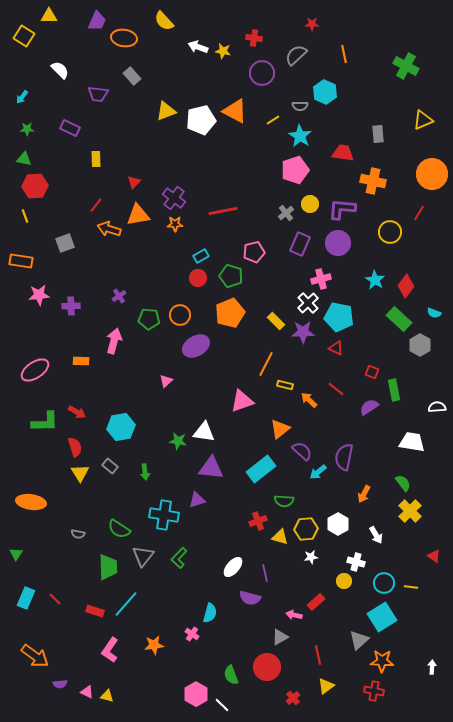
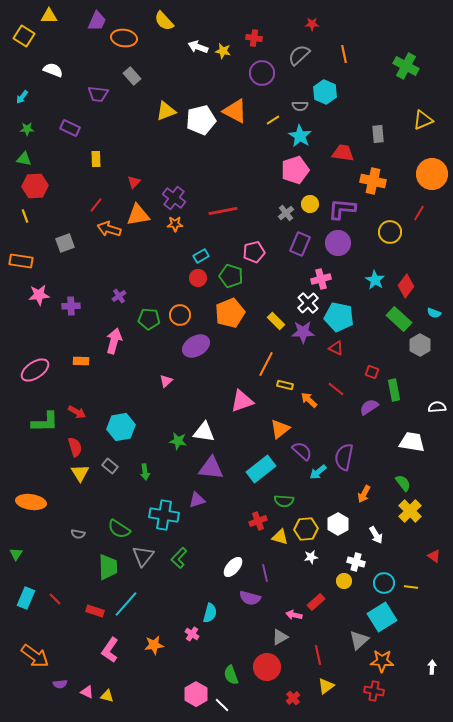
gray semicircle at (296, 55): moved 3 px right
white semicircle at (60, 70): moved 7 px left; rotated 24 degrees counterclockwise
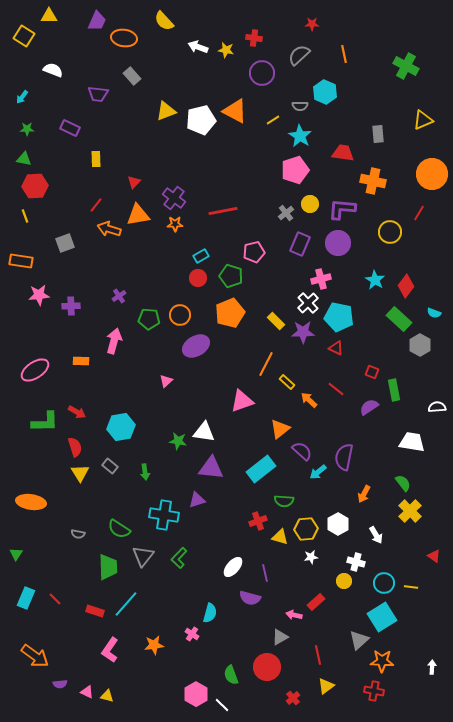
yellow star at (223, 51): moved 3 px right, 1 px up
yellow rectangle at (285, 385): moved 2 px right, 3 px up; rotated 28 degrees clockwise
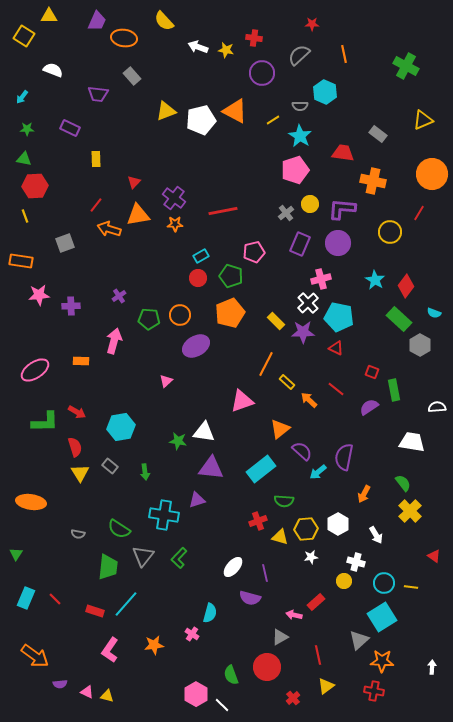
gray rectangle at (378, 134): rotated 48 degrees counterclockwise
green trapezoid at (108, 567): rotated 8 degrees clockwise
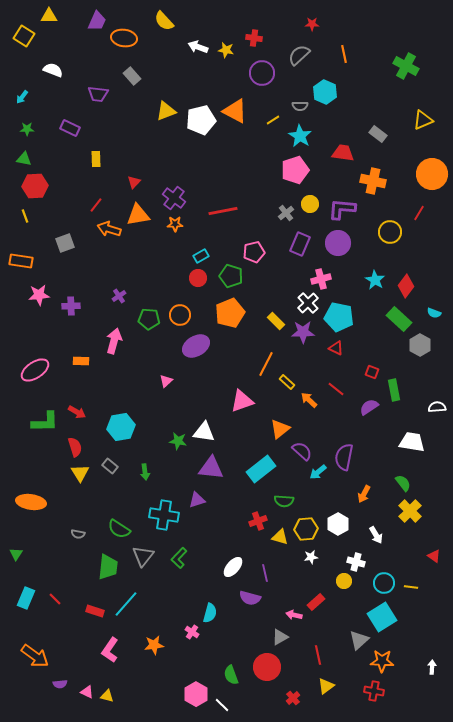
pink cross at (192, 634): moved 2 px up
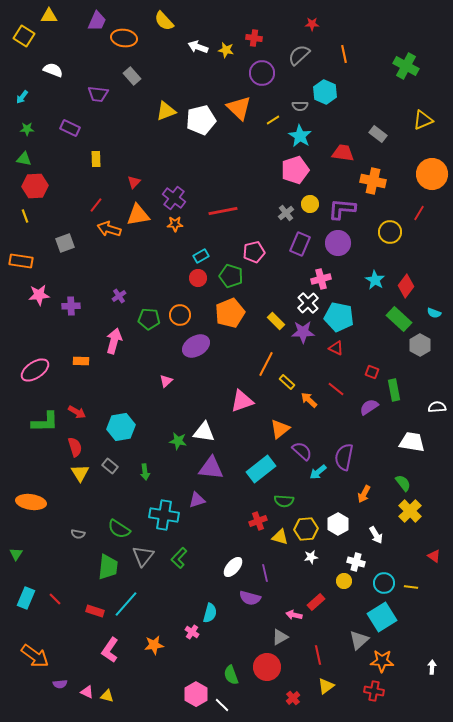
orange triangle at (235, 111): moved 4 px right, 3 px up; rotated 16 degrees clockwise
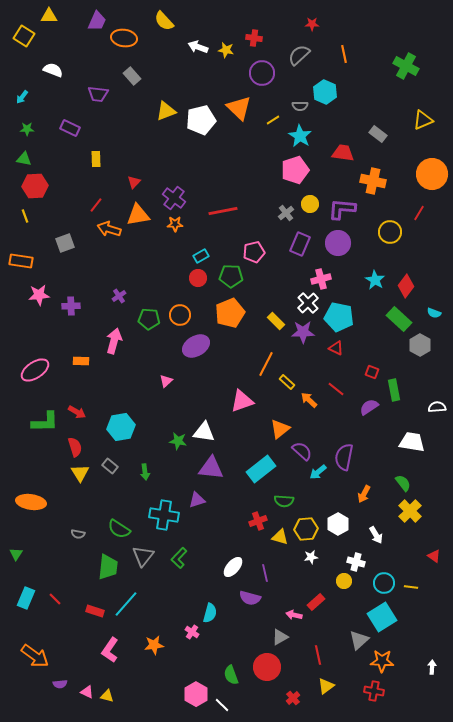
green pentagon at (231, 276): rotated 15 degrees counterclockwise
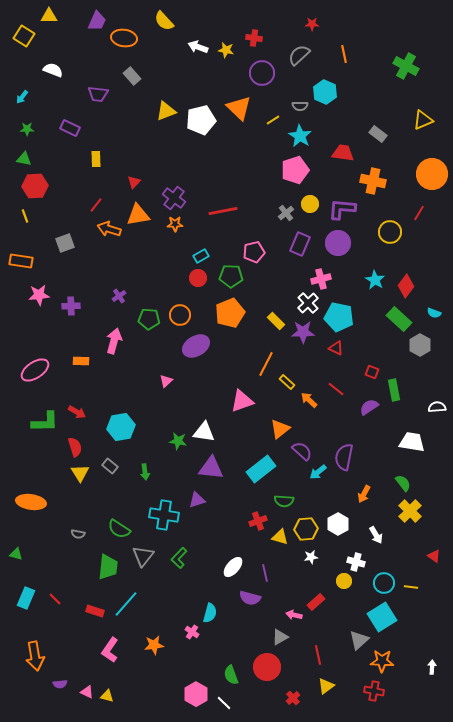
green triangle at (16, 554): rotated 48 degrees counterclockwise
orange arrow at (35, 656): rotated 44 degrees clockwise
white line at (222, 705): moved 2 px right, 2 px up
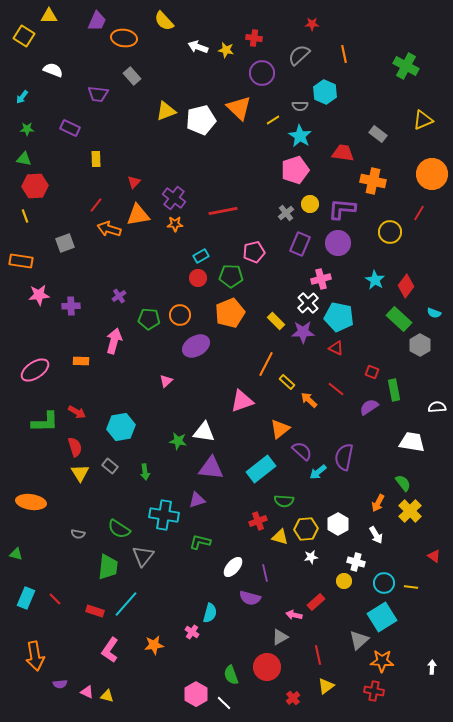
orange arrow at (364, 494): moved 14 px right, 9 px down
green L-shape at (179, 558): moved 21 px right, 16 px up; rotated 60 degrees clockwise
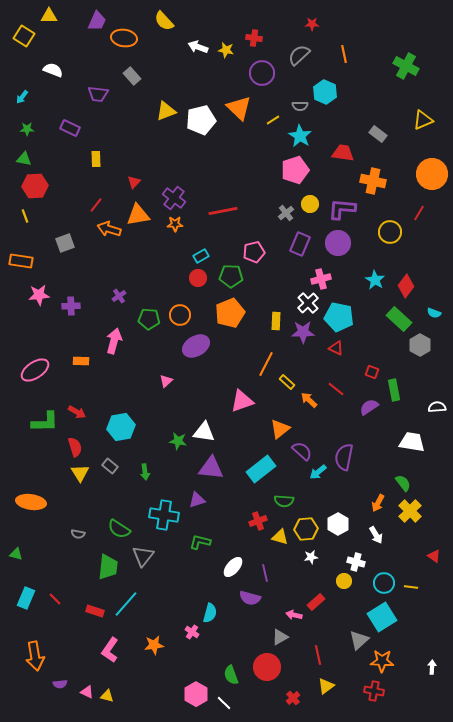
yellow rectangle at (276, 321): rotated 48 degrees clockwise
